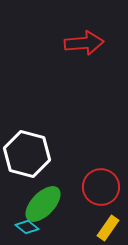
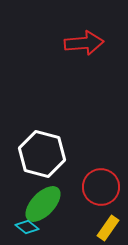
white hexagon: moved 15 px right
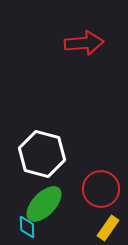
red circle: moved 2 px down
green ellipse: moved 1 px right
cyan diamond: rotated 50 degrees clockwise
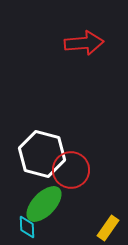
red circle: moved 30 px left, 19 px up
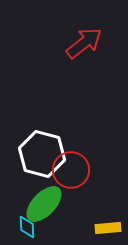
red arrow: rotated 33 degrees counterclockwise
yellow rectangle: rotated 50 degrees clockwise
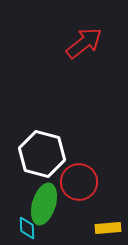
red circle: moved 8 px right, 12 px down
green ellipse: rotated 27 degrees counterclockwise
cyan diamond: moved 1 px down
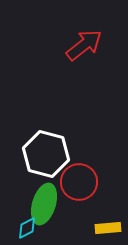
red arrow: moved 2 px down
white hexagon: moved 4 px right
cyan diamond: rotated 65 degrees clockwise
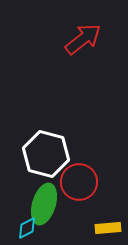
red arrow: moved 1 px left, 6 px up
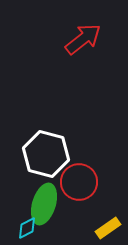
yellow rectangle: rotated 30 degrees counterclockwise
